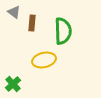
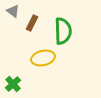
gray triangle: moved 1 px left, 1 px up
brown rectangle: rotated 21 degrees clockwise
yellow ellipse: moved 1 px left, 2 px up
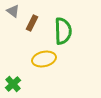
yellow ellipse: moved 1 px right, 1 px down
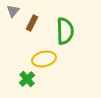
gray triangle: rotated 32 degrees clockwise
green semicircle: moved 2 px right
green cross: moved 14 px right, 5 px up
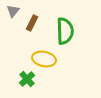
yellow ellipse: rotated 25 degrees clockwise
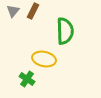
brown rectangle: moved 1 px right, 12 px up
green cross: rotated 14 degrees counterclockwise
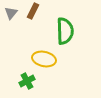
gray triangle: moved 2 px left, 2 px down
green cross: moved 2 px down; rotated 28 degrees clockwise
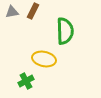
gray triangle: moved 1 px right, 1 px up; rotated 40 degrees clockwise
green cross: moved 1 px left
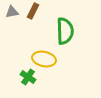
green cross: moved 2 px right, 4 px up; rotated 28 degrees counterclockwise
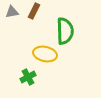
brown rectangle: moved 1 px right
yellow ellipse: moved 1 px right, 5 px up
green cross: rotated 28 degrees clockwise
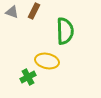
gray triangle: rotated 32 degrees clockwise
yellow ellipse: moved 2 px right, 7 px down
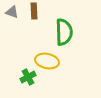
brown rectangle: rotated 28 degrees counterclockwise
green semicircle: moved 1 px left, 1 px down
